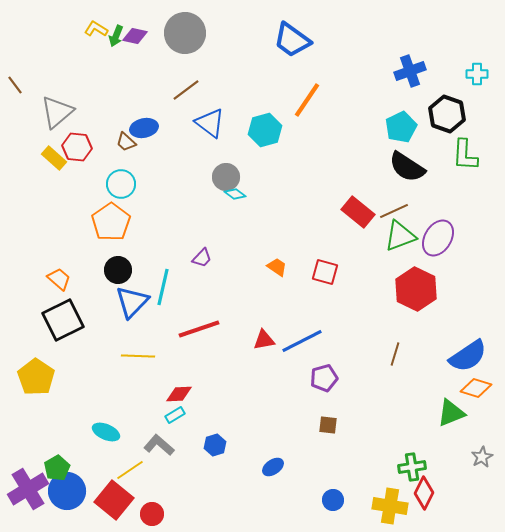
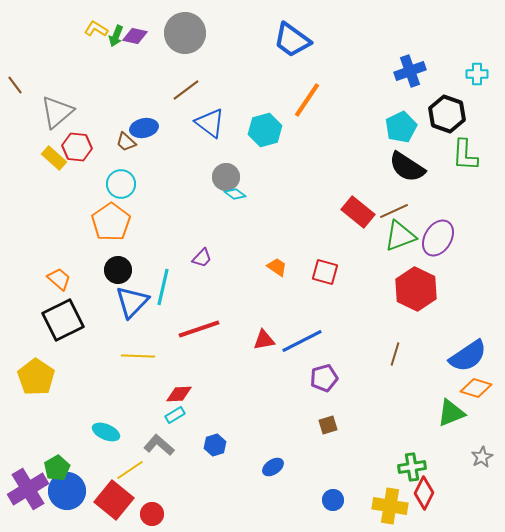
brown square at (328, 425): rotated 24 degrees counterclockwise
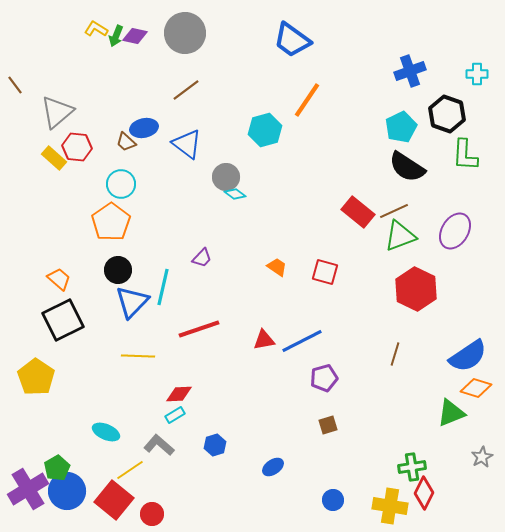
blue triangle at (210, 123): moved 23 px left, 21 px down
purple ellipse at (438, 238): moved 17 px right, 7 px up
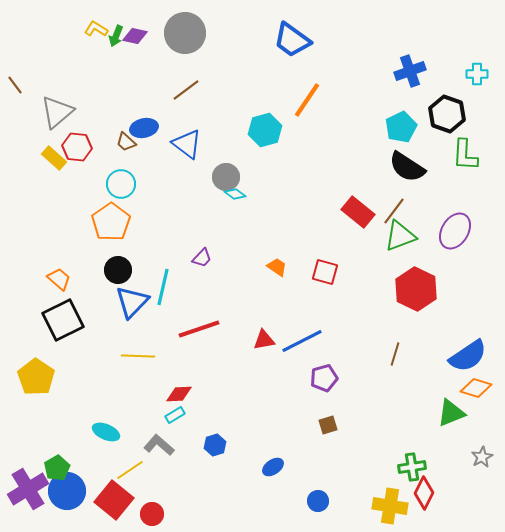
brown line at (394, 211): rotated 28 degrees counterclockwise
blue circle at (333, 500): moved 15 px left, 1 px down
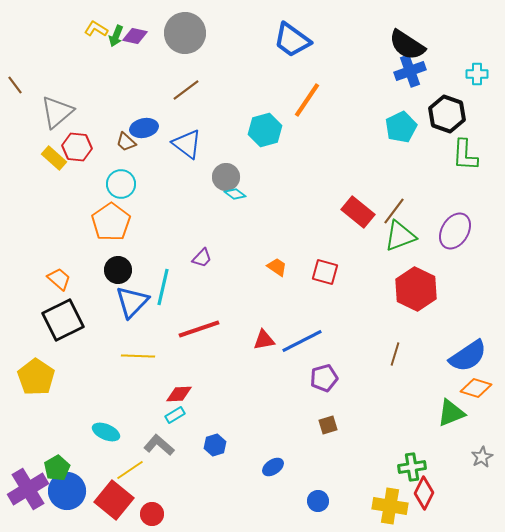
black semicircle at (407, 167): moved 122 px up
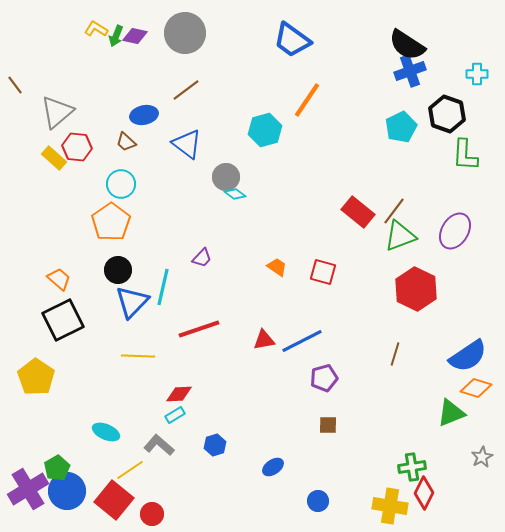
blue ellipse at (144, 128): moved 13 px up
red square at (325, 272): moved 2 px left
brown square at (328, 425): rotated 18 degrees clockwise
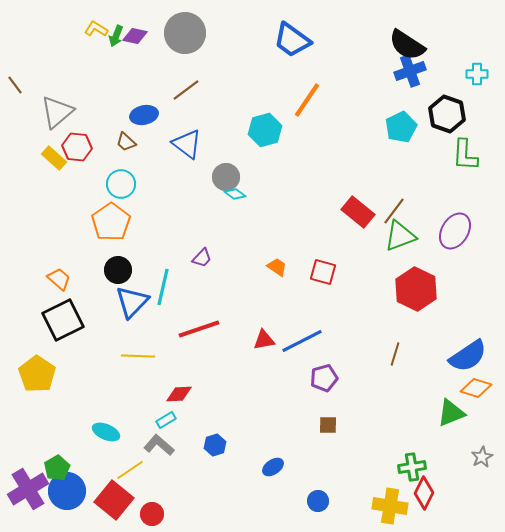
yellow pentagon at (36, 377): moved 1 px right, 3 px up
cyan rectangle at (175, 415): moved 9 px left, 5 px down
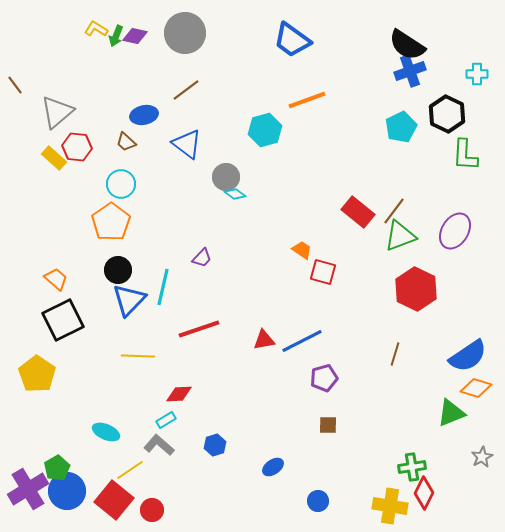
orange line at (307, 100): rotated 36 degrees clockwise
black hexagon at (447, 114): rotated 6 degrees clockwise
orange trapezoid at (277, 267): moved 25 px right, 17 px up
orange trapezoid at (59, 279): moved 3 px left
blue triangle at (132, 302): moved 3 px left, 2 px up
red circle at (152, 514): moved 4 px up
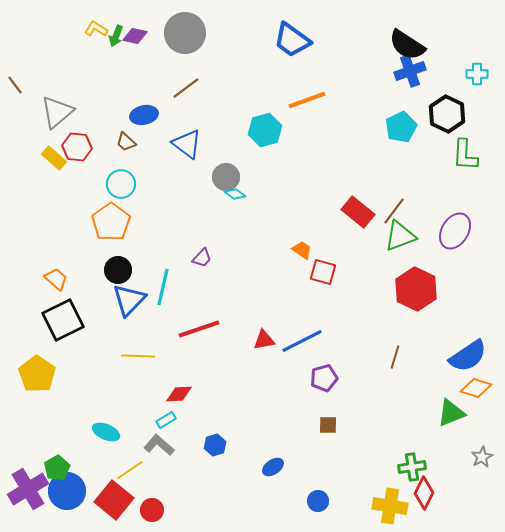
brown line at (186, 90): moved 2 px up
brown line at (395, 354): moved 3 px down
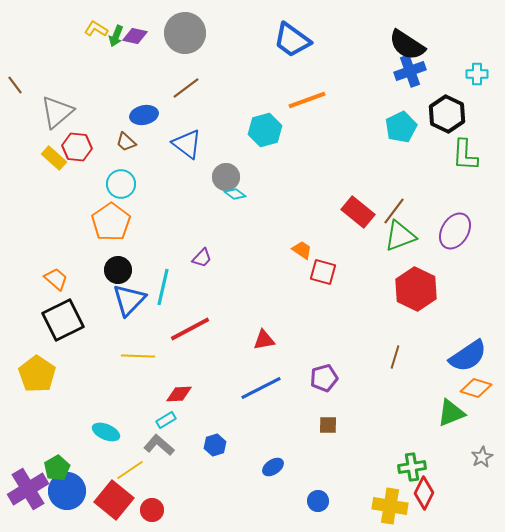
red line at (199, 329): moved 9 px left; rotated 9 degrees counterclockwise
blue line at (302, 341): moved 41 px left, 47 px down
